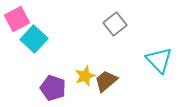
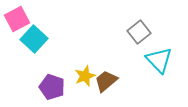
gray square: moved 24 px right, 8 px down
purple pentagon: moved 1 px left, 1 px up
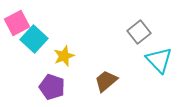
pink square: moved 4 px down
yellow star: moved 21 px left, 20 px up
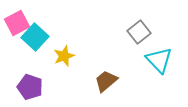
cyan square: moved 1 px right, 2 px up
purple pentagon: moved 22 px left
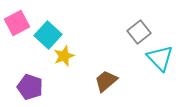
cyan square: moved 13 px right, 2 px up
cyan triangle: moved 1 px right, 2 px up
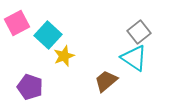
cyan triangle: moved 26 px left; rotated 12 degrees counterclockwise
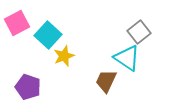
cyan triangle: moved 7 px left
brown trapezoid: rotated 25 degrees counterclockwise
purple pentagon: moved 2 px left
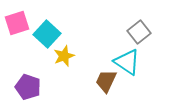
pink square: rotated 10 degrees clockwise
cyan square: moved 1 px left, 1 px up
cyan triangle: moved 4 px down
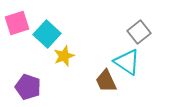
brown trapezoid: rotated 50 degrees counterclockwise
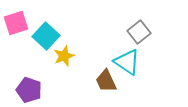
pink square: moved 1 px left
cyan square: moved 1 px left, 2 px down
purple pentagon: moved 1 px right, 3 px down
